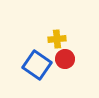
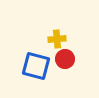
blue square: moved 1 px left, 1 px down; rotated 20 degrees counterclockwise
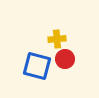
blue square: moved 1 px right
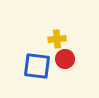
blue square: rotated 8 degrees counterclockwise
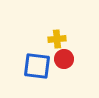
red circle: moved 1 px left
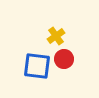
yellow cross: moved 1 px left, 3 px up; rotated 30 degrees counterclockwise
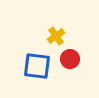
red circle: moved 6 px right
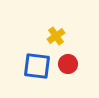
red circle: moved 2 px left, 5 px down
